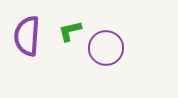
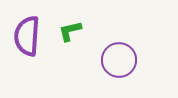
purple circle: moved 13 px right, 12 px down
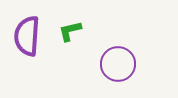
purple circle: moved 1 px left, 4 px down
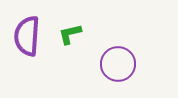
green L-shape: moved 3 px down
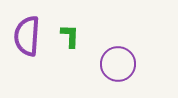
green L-shape: moved 2 px down; rotated 105 degrees clockwise
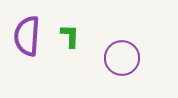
purple circle: moved 4 px right, 6 px up
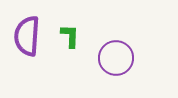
purple circle: moved 6 px left
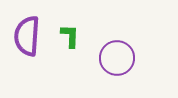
purple circle: moved 1 px right
